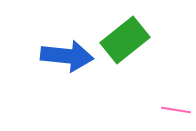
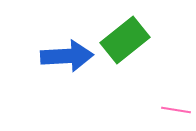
blue arrow: rotated 9 degrees counterclockwise
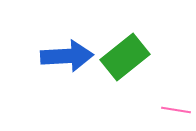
green rectangle: moved 17 px down
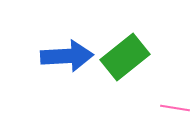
pink line: moved 1 px left, 2 px up
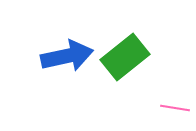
blue arrow: rotated 9 degrees counterclockwise
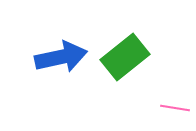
blue arrow: moved 6 px left, 1 px down
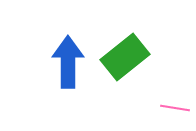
blue arrow: moved 7 px right, 5 px down; rotated 78 degrees counterclockwise
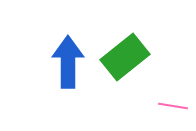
pink line: moved 2 px left, 2 px up
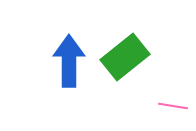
blue arrow: moved 1 px right, 1 px up
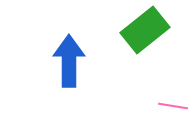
green rectangle: moved 20 px right, 27 px up
